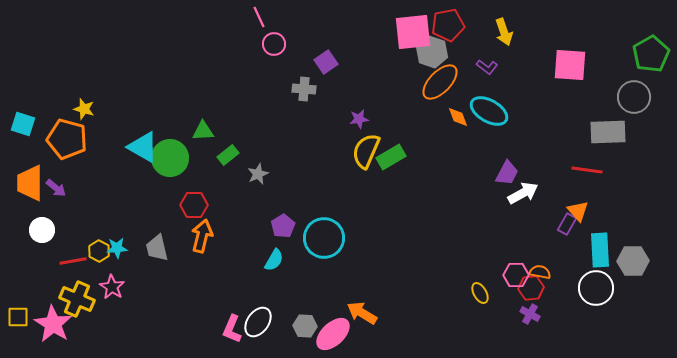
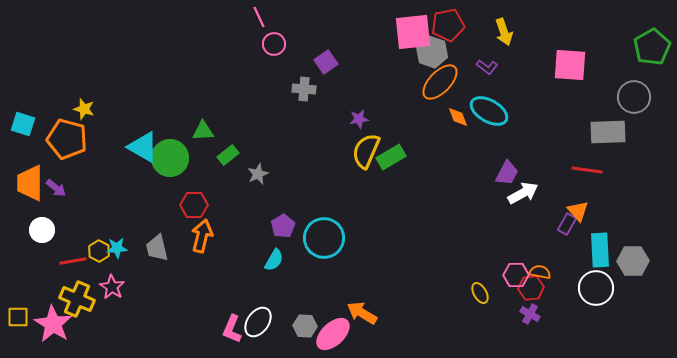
green pentagon at (651, 54): moved 1 px right, 7 px up
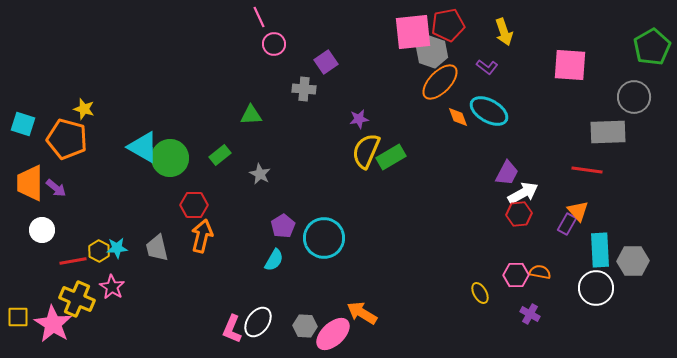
green triangle at (203, 131): moved 48 px right, 16 px up
green rectangle at (228, 155): moved 8 px left
gray star at (258, 174): moved 2 px right; rotated 20 degrees counterclockwise
red hexagon at (531, 288): moved 12 px left, 74 px up
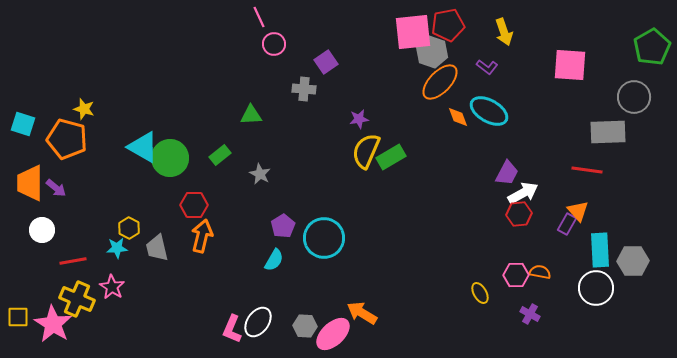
yellow hexagon at (99, 251): moved 30 px right, 23 px up
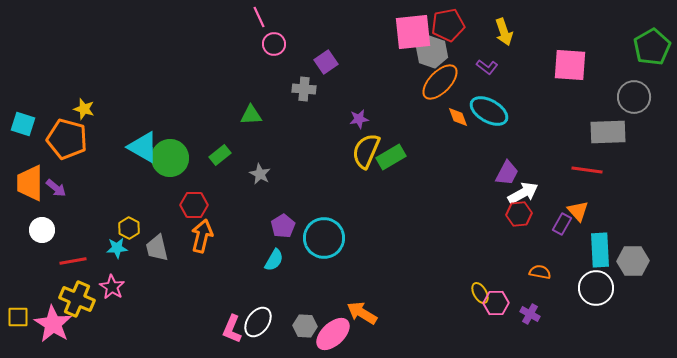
purple rectangle at (567, 224): moved 5 px left
pink hexagon at (516, 275): moved 20 px left, 28 px down
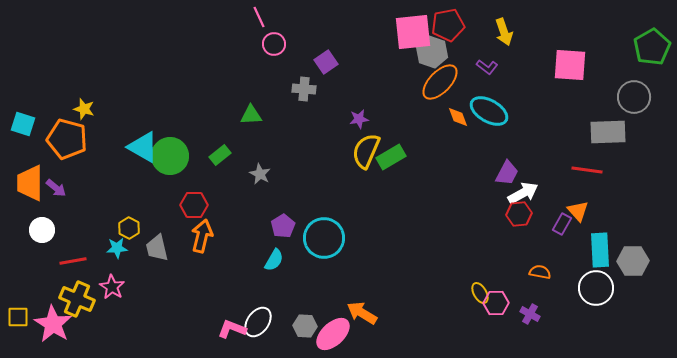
green circle at (170, 158): moved 2 px up
pink L-shape at (232, 329): rotated 88 degrees clockwise
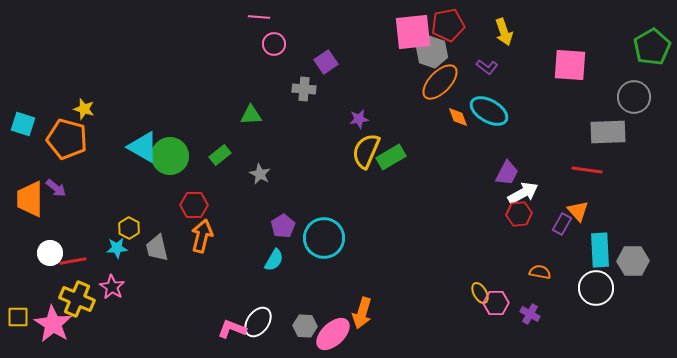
pink line at (259, 17): rotated 60 degrees counterclockwise
orange trapezoid at (30, 183): moved 16 px down
white circle at (42, 230): moved 8 px right, 23 px down
orange arrow at (362, 313): rotated 104 degrees counterclockwise
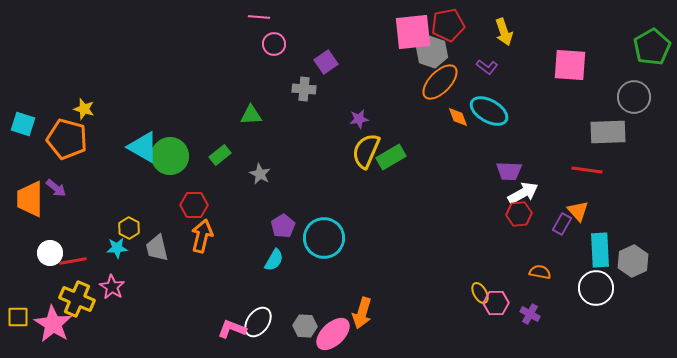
purple trapezoid at (507, 173): moved 2 px right, 2 px up; rotated 64 degrees clockwise
gray hexagon at (633, 261): rotated 24 degrees counterclockwise
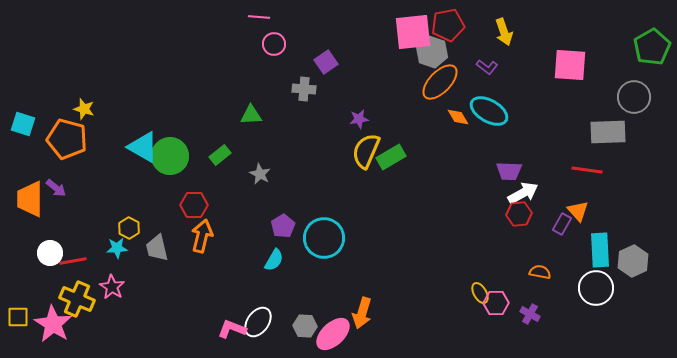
orange diamond at (458, 117): rotated 10 degrees counterclockwise
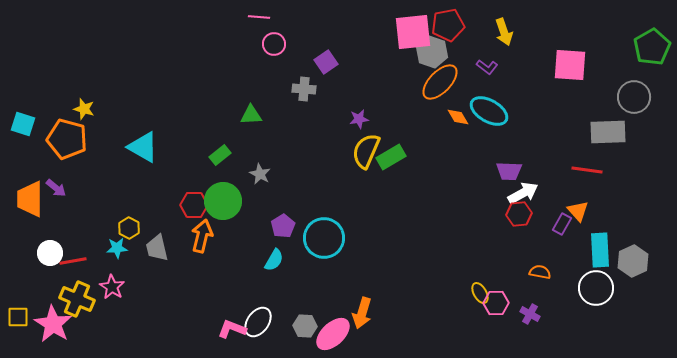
green circle at (170, 156): moved 53 px right, 45 px down
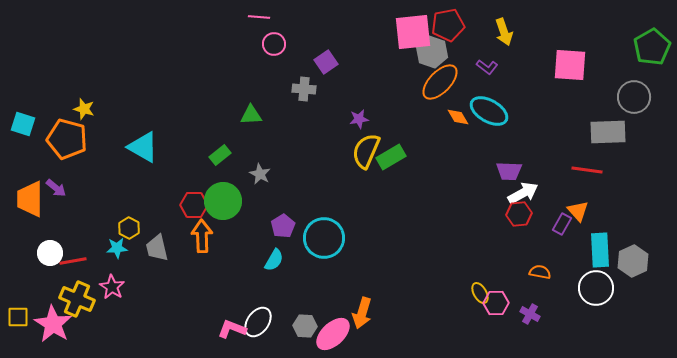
orange arrow at (202, 236): rotated 16 degrees counterclockwise
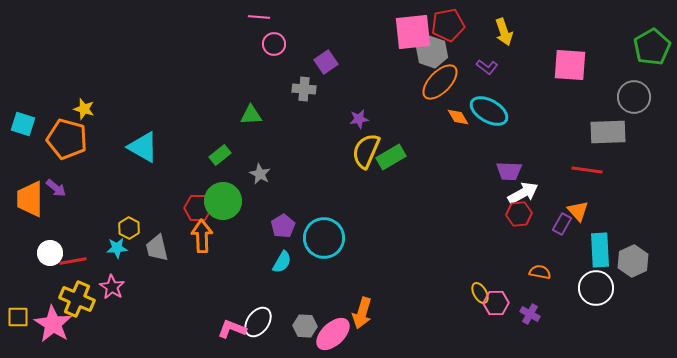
red hexagon at (194, 205): moved 4 px right, 3 px down
cyan semicircle at (274, 260): moved 8 px right, 2 px down
